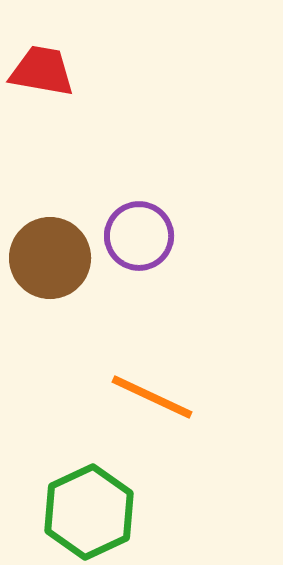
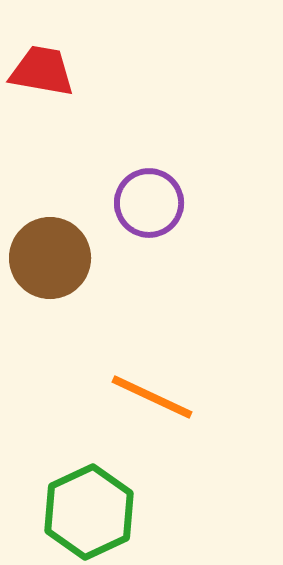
purple circle: moved 10 px right, 33 px up
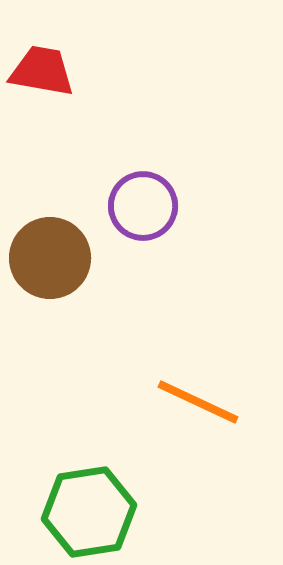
purple circle: moved 6 px left, 3 px down
orange line: moved 46 px right, 5 px down
green hexagon: rotated 16 degrees clockwise
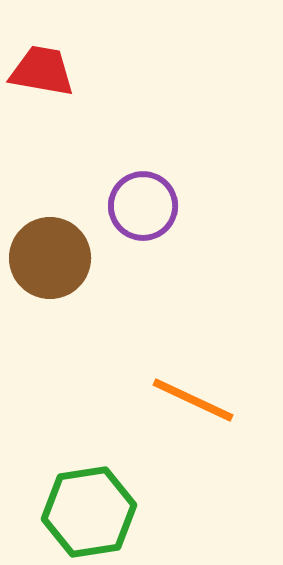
orange line: moved 5 px left, 2 px up
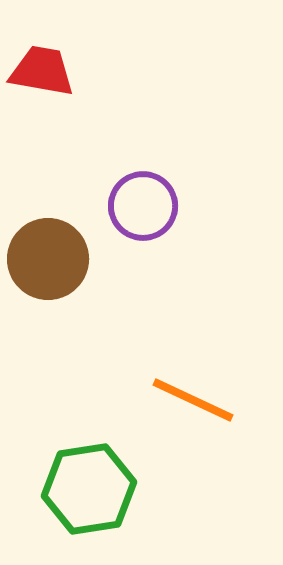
brown circle: moved 2 px left, 1 px down
green hexagon: moved 23 px up
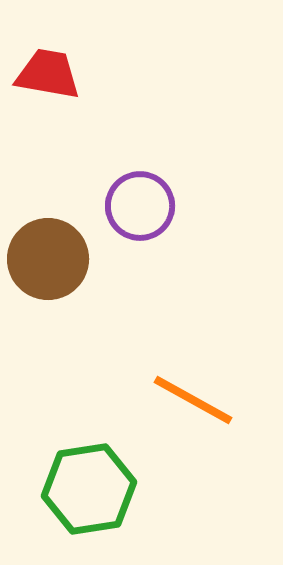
red trapezoid: moved 6 px right, 3 px down
purple circle: moved 3 px left
orange line: rotated 4 degrees clockwise
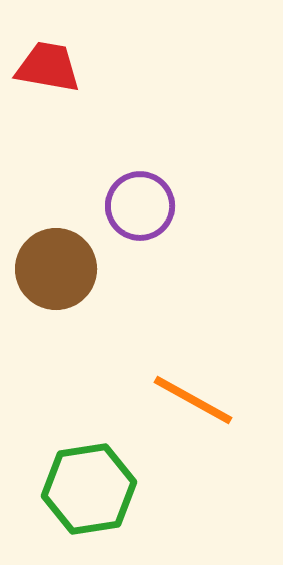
red trapezoid: moved 7 px up
brown circle: moved 8 px right, 10 px down
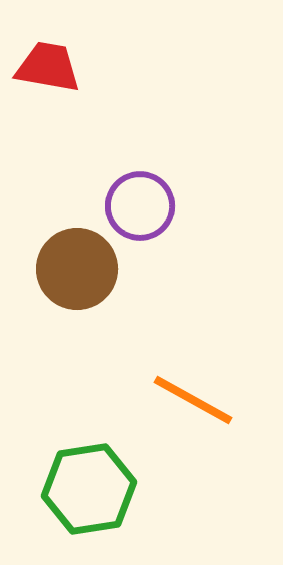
brown circle: moved 21 px right
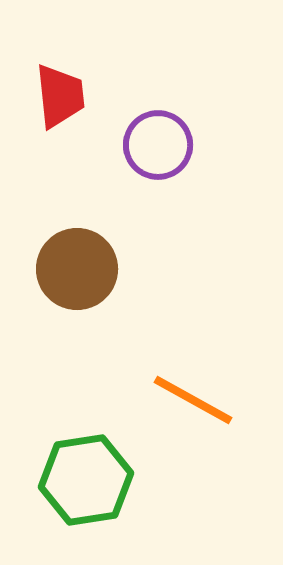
red trapezoid: moved 12 px right, 29 px down; rotated 74 degrees clockwise
purple circle: moved 18 px right, 61 px up
green hexagon: moved 3 px left, 9 px up
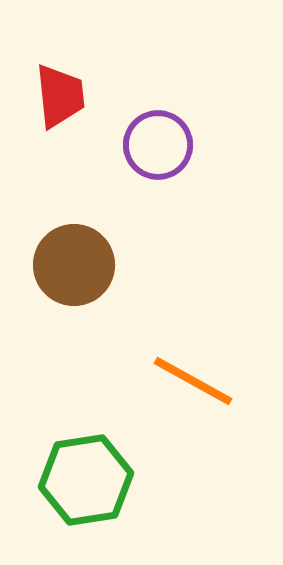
brown circle: moved 3 px left, 4 px up
orange line: moved 19 px up
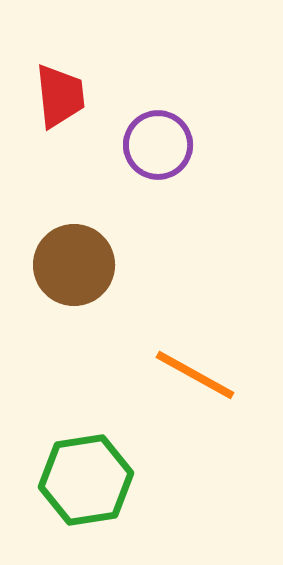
orange line: moved 2 px right, 6 px up
